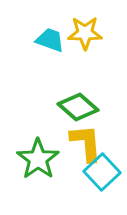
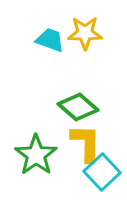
yellow L-shape: rotated 6 degrees clockwise
green star: moved 2 px left, 4 px up
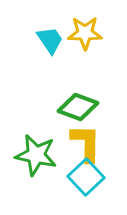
cyan trapezoid: rotated 36 degrees clockwise
green diamond: rotated 21 degrees counterclockwise
green star: rotated 24 degrees counterclockwise
cyan square: moved 16 px left, 5 px down
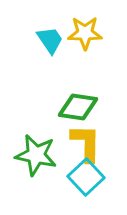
green diamond: rotated 12 degrees counterclockwise
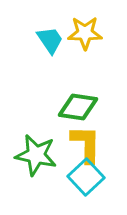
yellow L-shape: moved 1 px down
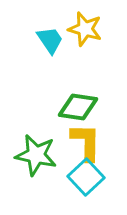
yellow star: moved 4 px up; rotated 16 degrees clockwise
yellow L-shape: moved 2 px up
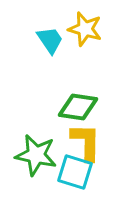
cyan square: moved 11 px left, 5 px up; rotated 30 degrees counterclockwise
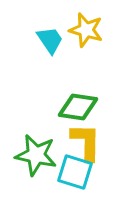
yellow star: moved 1 px right, 1 px down
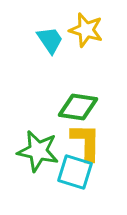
green star: moved 2 px right, 4 px up
